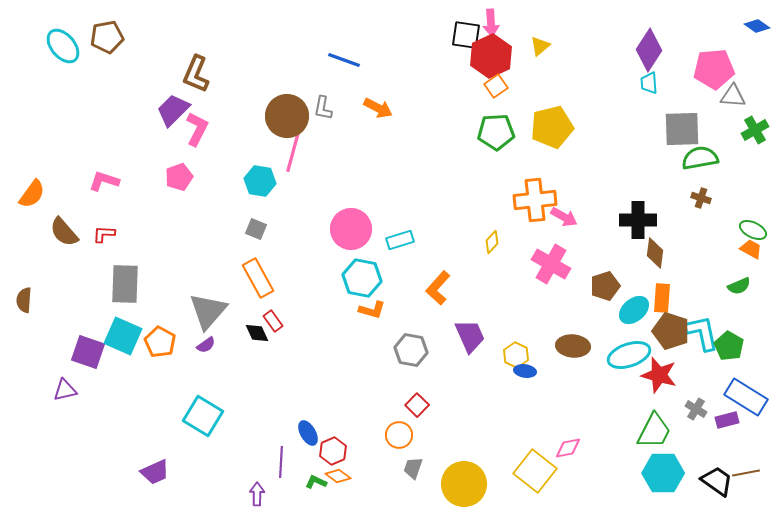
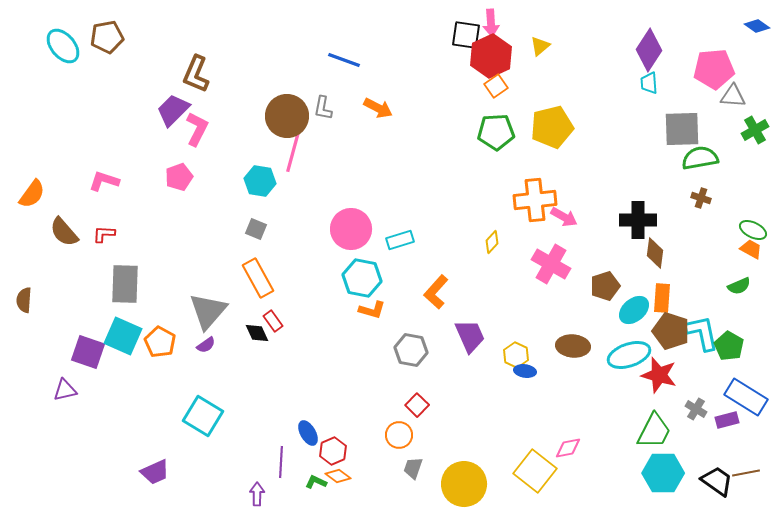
orange L-shape at (438, 288): moved 2 px left, 4 px down
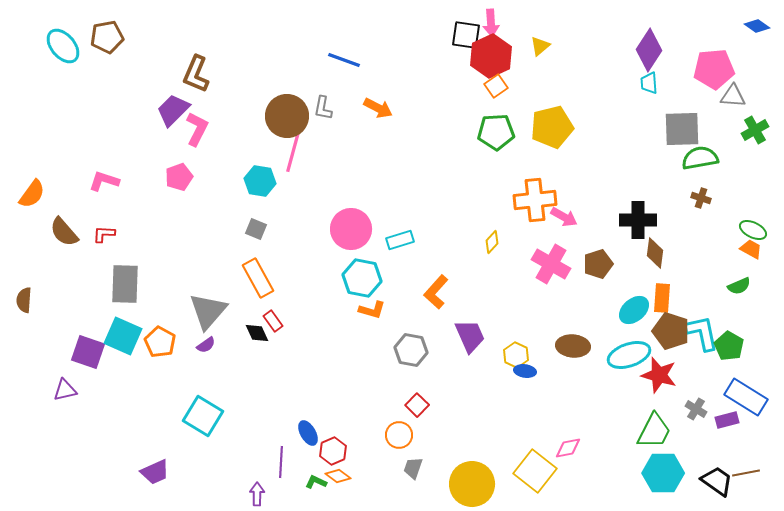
brown pentagon at (605, 286): moved 7 px left, 22 px up
yellow circle at (464, 484): moved 8 px right
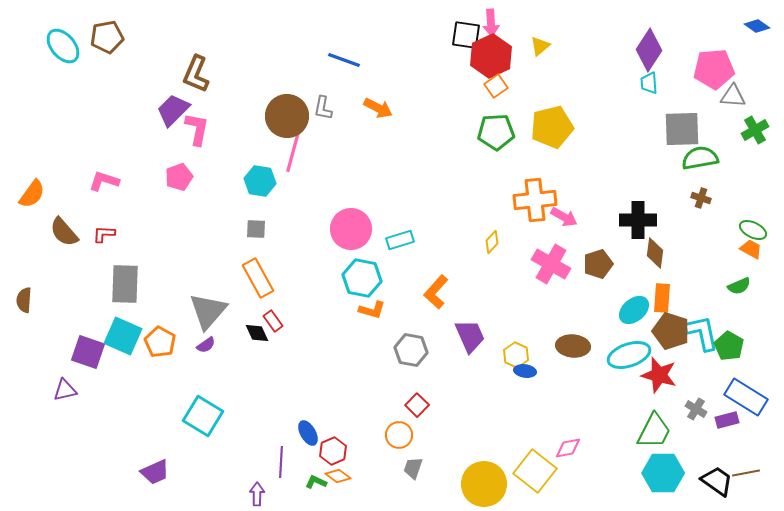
pink L-shape at (197, 129): rotated 16 degrees counterclockwise
gray square at (256, 229): rotated 20 degrees counterclockwise
yellow circle at (472, 484): moved 12 px right
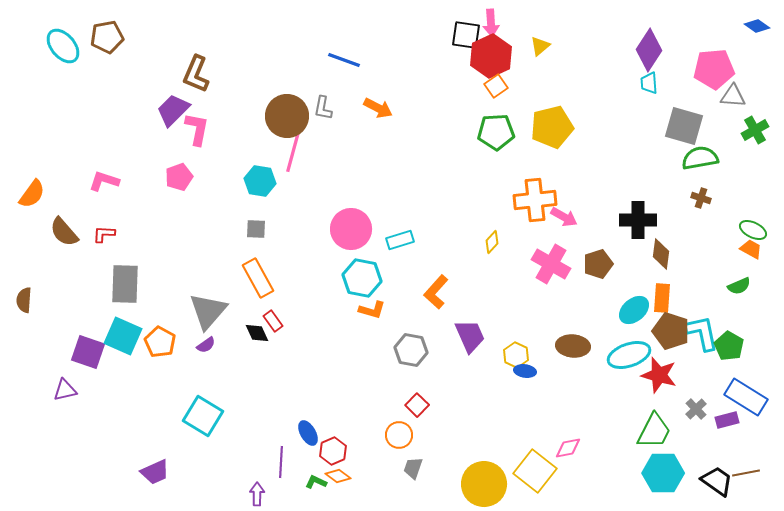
gray square at (682, 129): moved 2 px right, 3 px up; rotated 18 degrees clockwise
brown diamond at (655, 253): moved 6 px right, 1 px down
gray cross at (696, 409): rotated 15 degrees clockwise
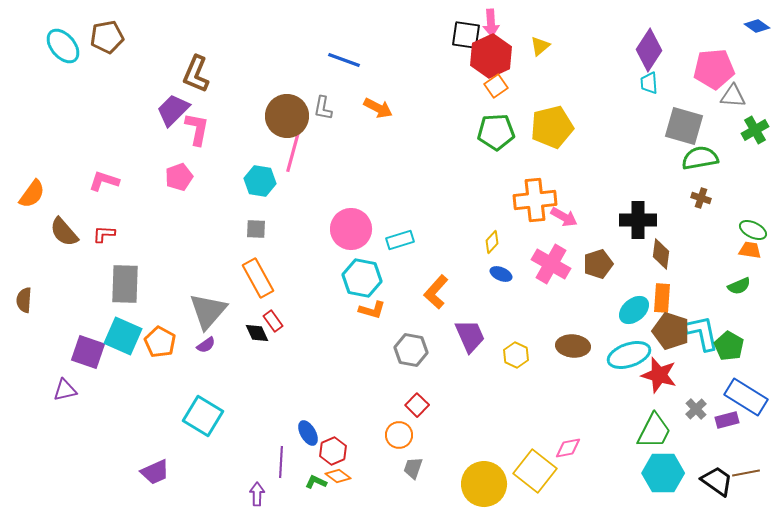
orange trapezoid at (751, 249): moved 1 px left, 1 px down; rotated 20 degrees counterclockwise
blue ellipse at (525, 371): moved 24 px left, 97 px up; rotated 15 degrees clockwise
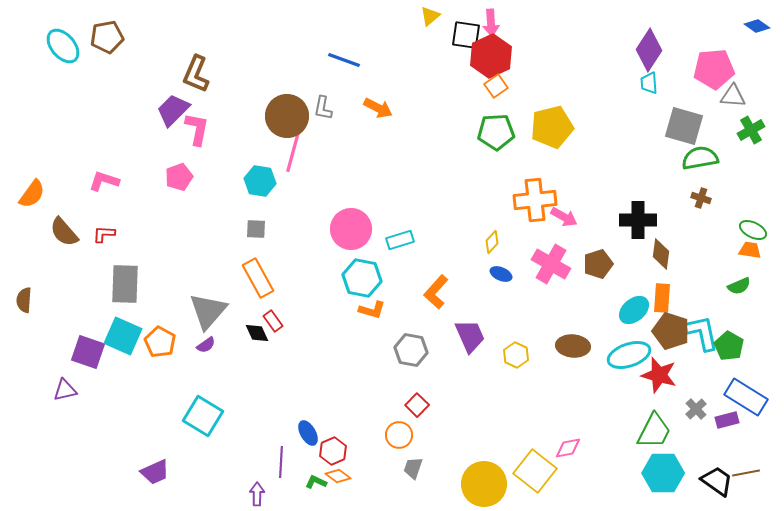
yellow triangle at (540, 46): moved 110 px left, 30 px up
green cross at (755, 130): moved 4 px left
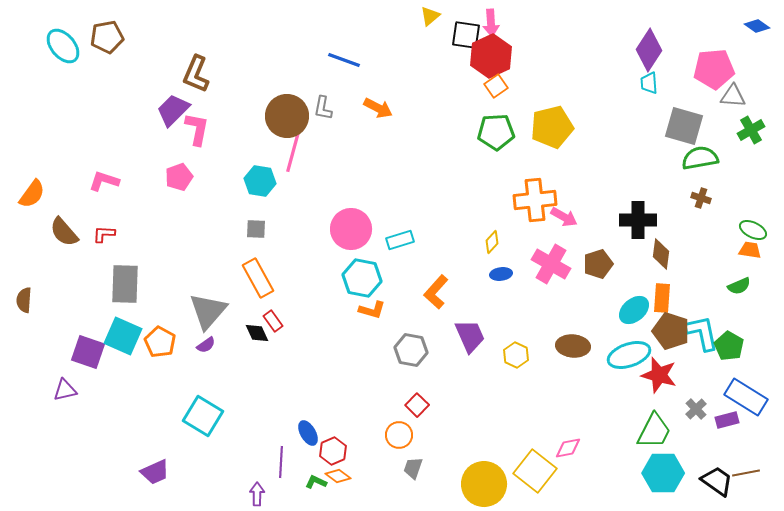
blue ellipse at (501, 274): rotated 30 degrees counterclockwise
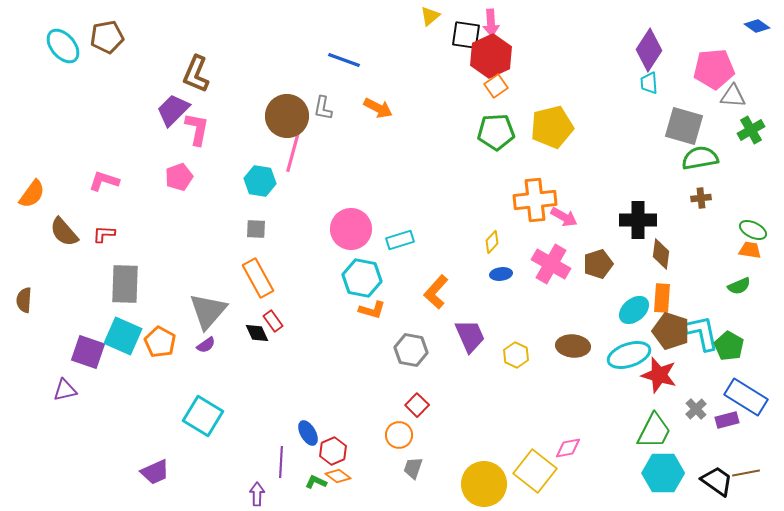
brown cross at (701, 198): rotated 24 degrees counterclockwise
